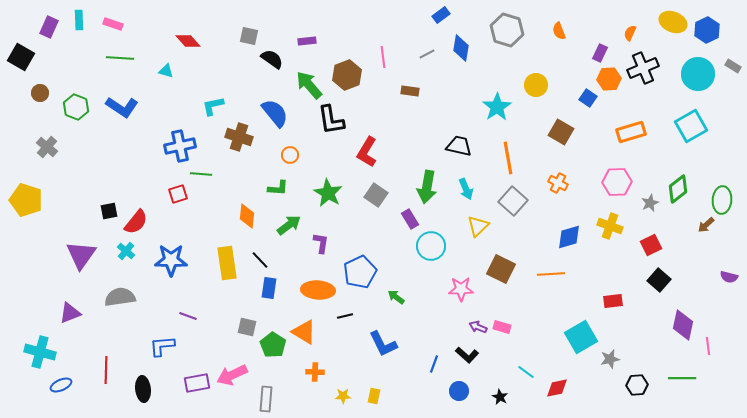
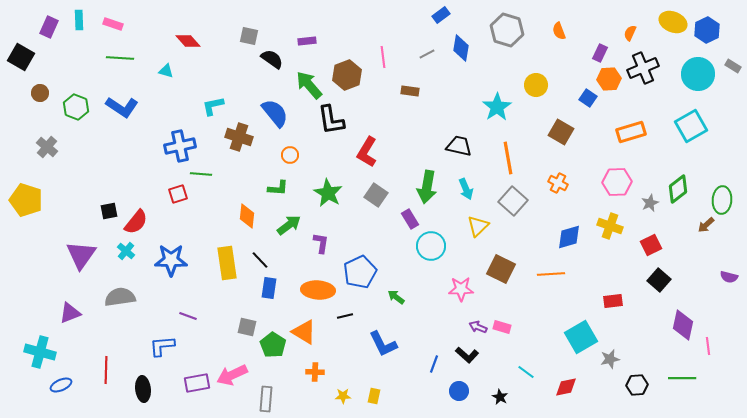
red diamond at (557, 388): moved 9 px right, 1 px up
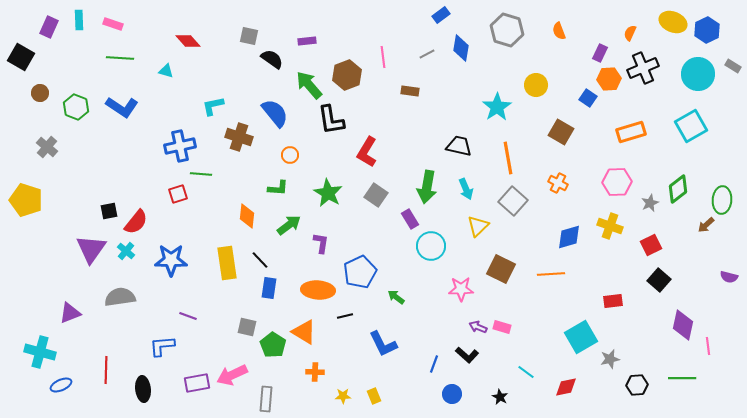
purple triangle at (81, 255): moved 10 px right, 6 px up
blue circle at (459, 391): moved 7 px left, 3 px down
yellow rectangle at (374, 396): rotated 35 degrees counterclockwise
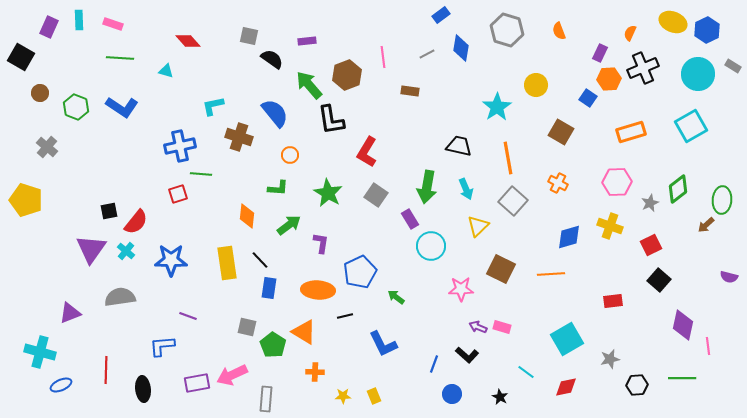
cyan square at (581, 337): moved 14 px left, 2 px down
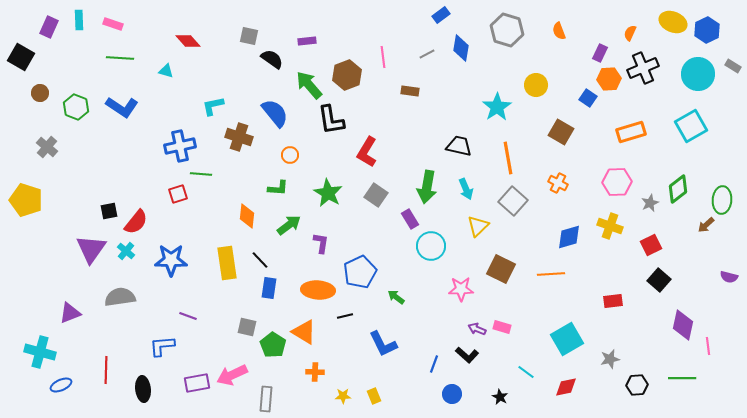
purple arrow at (478, 327): moved 1 px left, 2 px down
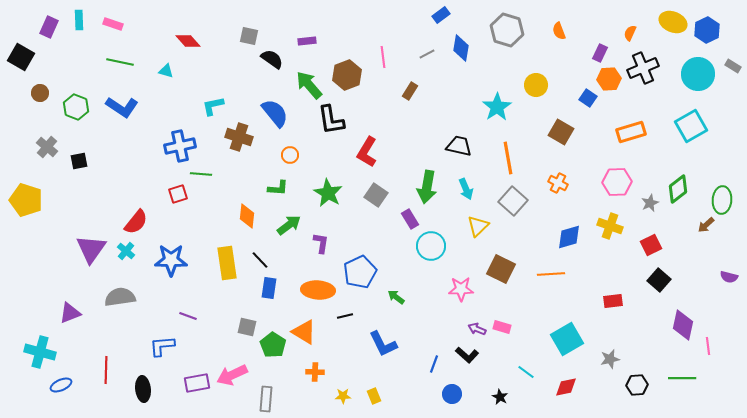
green line at (120, 58): moved 4 px down; rotated 8 degrees clockwise
brown rectangle at (410, 91): rotated 66 degrees counterclockwise
black square at (109, 211): moved 30 px left, 50 px up
